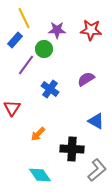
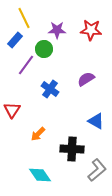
red triangle: moved 2 px down
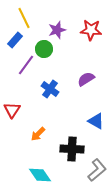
purple star: rotated 18 degrees counterclockwise
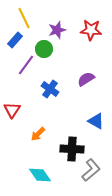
gray L-shape: moved 6 px left
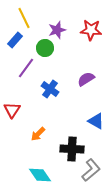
green circle: moved 1 px right, 1 px up
purple line: moved 3 px down
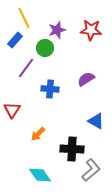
blue cross: rotated 30 degrees counterclockwise
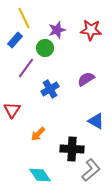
blue cross: rotated 36 degrees counterclockwise
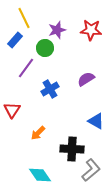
orange arrow: moved 1 px up
